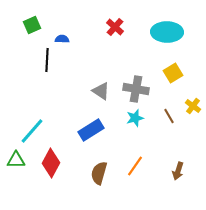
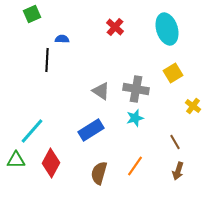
green square: moved 11 px up
cyan ellipse: moved 3 px up; rotated 72 degrees clockwise
brown line: moved 6 px right, 26 px down
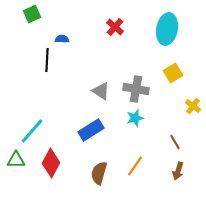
cyan ellipse: rotated 28 degrees clockwise
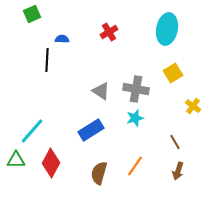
red cross: moved 6 px left, 5 px down; rotated 18 degrees clockwise
